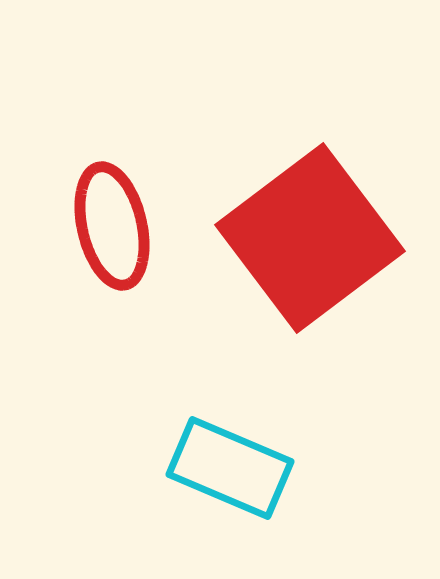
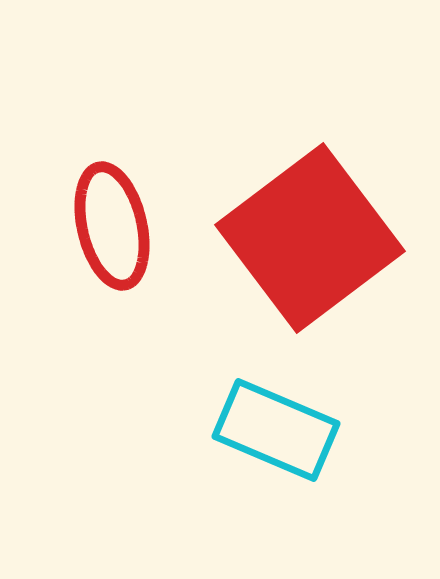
cyan rectangle: moved 46 px right, 38 px up
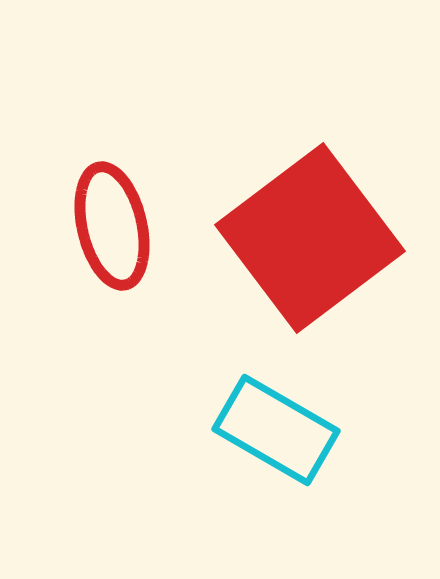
cyan rectangle: rotated 7 degrees clockwise
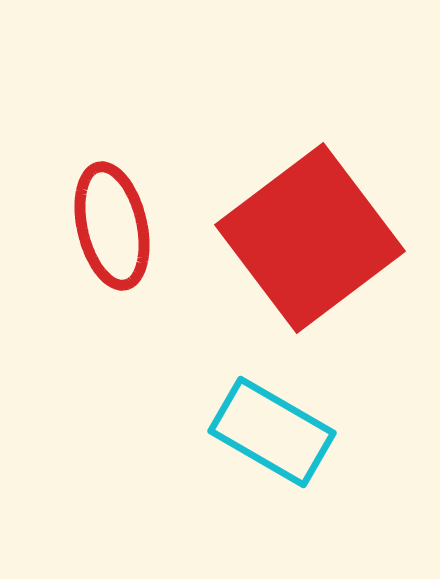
cyan rectangle: moved 4 px left, 2 px down
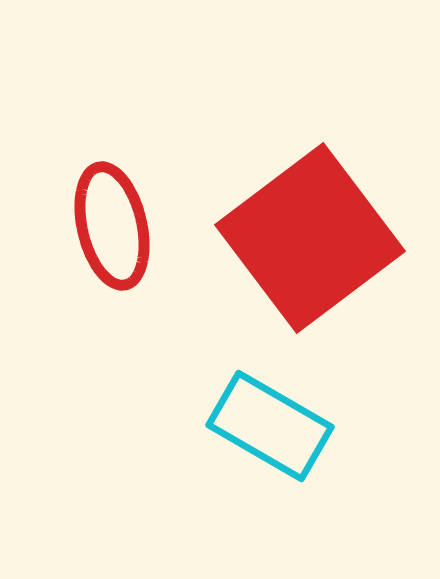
cyan rectangle: moved 2 px left, 6 px up
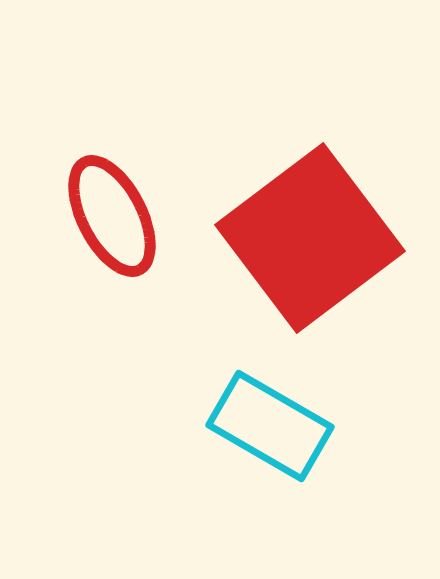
red ellipse: moved 10 px up; rotated 14 degrees counterclockwise
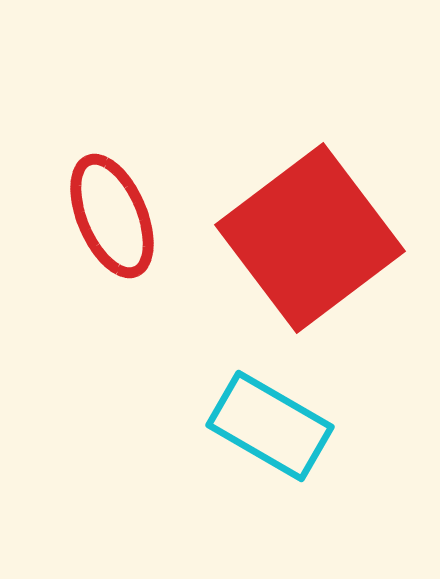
red ellipse: rotated 4 degrees clockwise
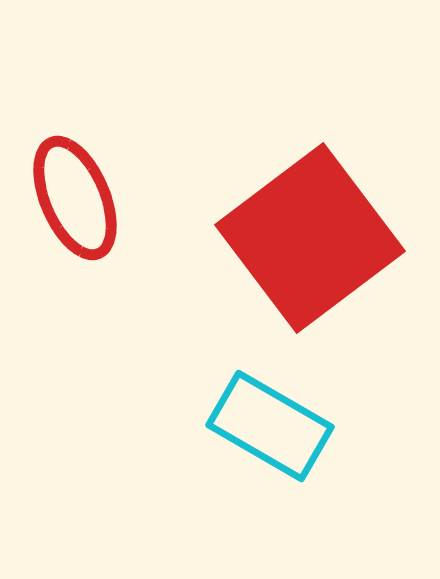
red ellipse: moved 37 px left, 18 px up
